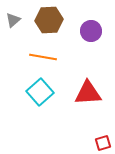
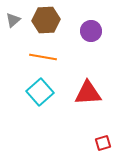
brown hexagon: moved 3 px left
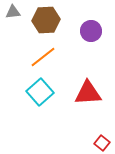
gray triangle: moved 8 px up; rotated 35 degrees clockwise
orange line: rotated 48 degrees counterclockwise
red square: moved 1 px left; rotated 35 degrees counterclockwise
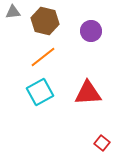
brown hexagon: moved 1 px left, 1 px down; rotated 16 degrees clockwise
cyan square: rotated 12 degrees clockwise
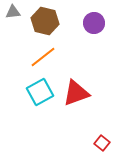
purple circle: moved 3 px right, 8 px up
red triangle: moved 12 px left; rotated 16 degrees counterclockwise
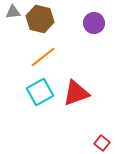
brown hexagon: moved 5 px left, 2 px up
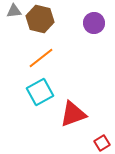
gray triangle: moved 1 px right, 1 px up
orange line: moved 2 px left, 1 px down
red triangle: moved 3 px left, 21 px down
red square: rotated 21 degrees clockwise
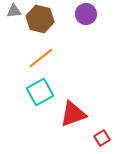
purple circle: moved 8 px left, 9 px up
red square: moved 5 px up
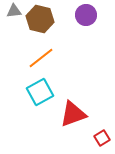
purple circle: moved 1 px down
